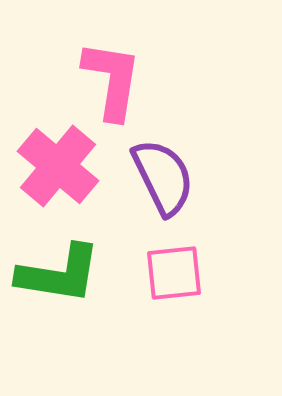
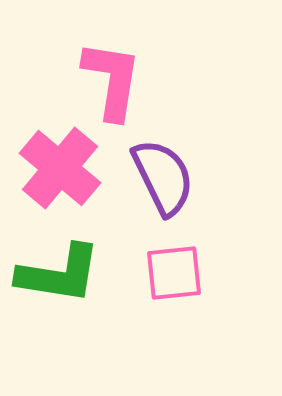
pink cross: moved 2 px right, 2 px down
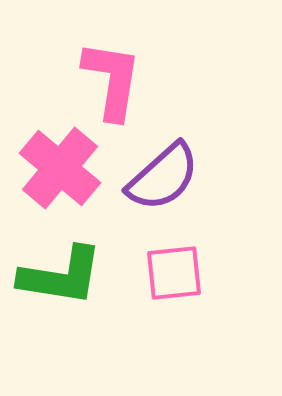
purple semicircle: rotated 74 degrees clockwise
green L-shape: moved 2 px right, 2 px down
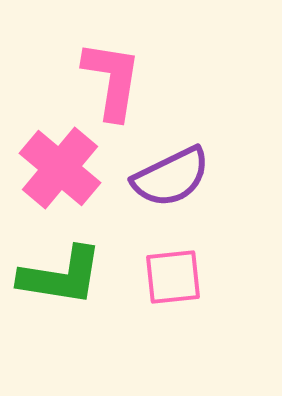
purple semicircle: moved 8 px right; rotated 16 degrees clockwise
pink square: moved 1 px left, 4 px down
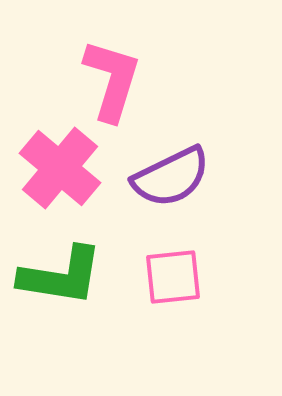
pink L-shape: rotated 8 degrees clockwise
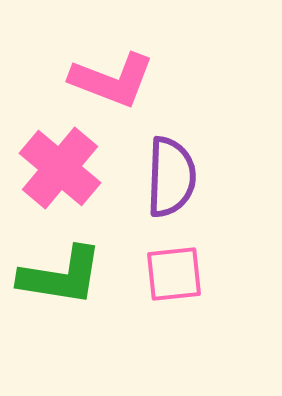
pink L-shape: rotated 94 degrees clockwise
purple semicircle: rotated 62 degrees counterclockwise
pink square: moved 1 px right, 3 px up
